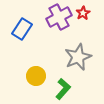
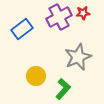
red star: rotated 24 degrees clockwise
blue rectangle: rotated 20 degrees clockwise
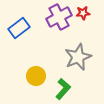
blue rectangle: moved 3 px left, 1 px up
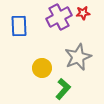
blue rectangle: moved 2 px up; rotated 55 degrees counterclockwise
yellow circle: moved 6 px right, 8 px up
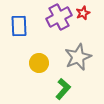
red star: rotated 16 degrees counterclockwise
yellow circle: moved 3 px left, 5 px up
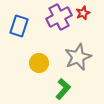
blue rectangle: rotated 20 degrees clockwise
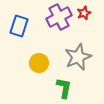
red star: moved 1 px right
green L-shape: moved 1 px right, 1 px up; rotated 30 degrees counterclockwise
